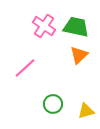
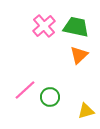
pink cross: rotated 15 degrees clockwise
pink line: moved 22 px down
green circle: moved 3 px left, 7 px up
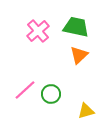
pink cross: moved 6 px left, 5 px down
green circle: moved 1 px right, 3 px up
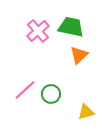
green trapezoid: moved 5 px left
yellow triangle: moved 1 px down
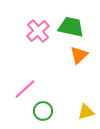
pink line: moved 1 px up
green circle: moved 8 px left, 17 px down
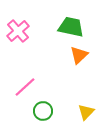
pink cross: moved 20 px left
pink line: moved 2 px up
yellow triangle: rotated 30 degrees counterclockwise
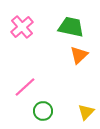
pink cross: moved 4 px right, 4 px up
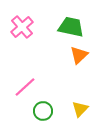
yellow triangle: moved 6 px left, 3 px up
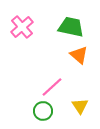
orange triangle: rotated 36 degrees counterclockwise
pink line: moved 27 px right
yellow triangle: moved 3 px up; rotated 18 degrees counterclockwise
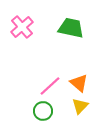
green trapezoid: moved 1 px down
orange triangle: moved 28 px down
pink line: moved 2 px left, 1 px up
yellow triangle: rotated 18 degrees clockwise
